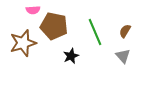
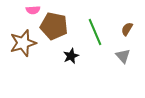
brown semicircle: moved 2 px right, 2 px up
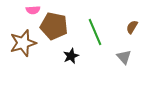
brown semicircle: moved 5 px right, 2 px up
gray triangle: moved 1 px right, 1 px down
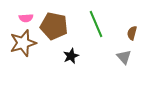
pink semicircle: moved 7 px left, 8 px down
brown semicircle: moved 6 px down; rotated 16 degrees counterclockwise
green line: moved 1 px right, 8 px up
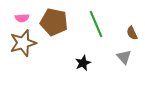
pink semicircle: moved 4 px left
brown pentagon: moved 4 px up
brown semicircle: rotated 40 degrees counterclockwise
black star: moved 12 px right, 7 px down
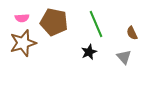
black star: moved 6 px right, 11 px up
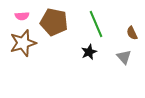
pink semicircle: moved 2 px up
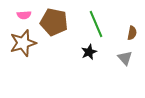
pink semicircle: moved 2 px right, 1 px up
brown semicircle: rotated 144 degrees counterclockwise
gray triangle: moved 1 px right, 1 px down
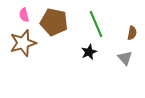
pink semicircle: rotated 80 degrees clockwise
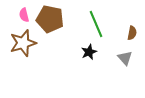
brown pentagon: moved 4 px left, 3 px up
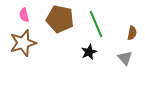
brown pentagon: moved 10 px right
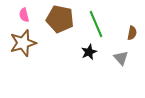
gray triangle: moved 4 px left
